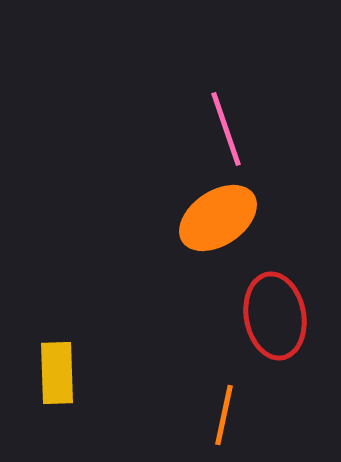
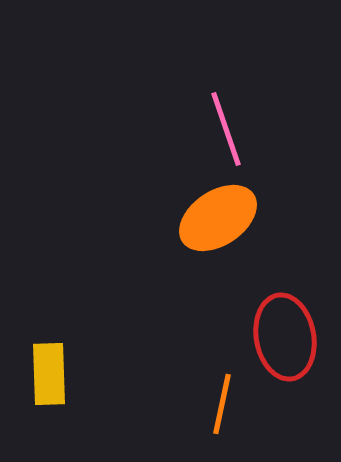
red ellipse: moved 10 px right, 21 px down
yellow rectangle: moved 8 px left, 1 px down
orange line: moved 2 px left, 11 px up
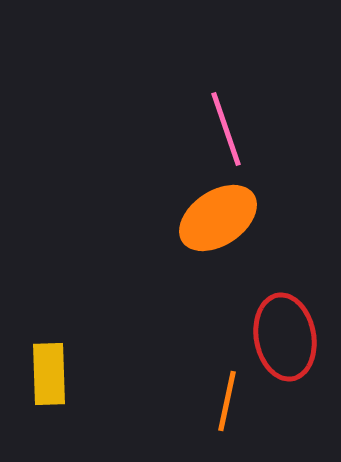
orange line: moved 5 px right, 3 px up
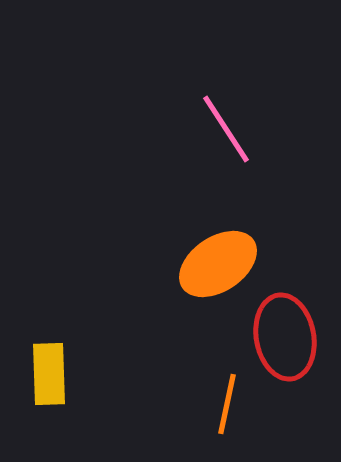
pink line: rotated 14 degrees counterclockwise
orange ellipse: moved 46 px down
orange line: moved 3 px down
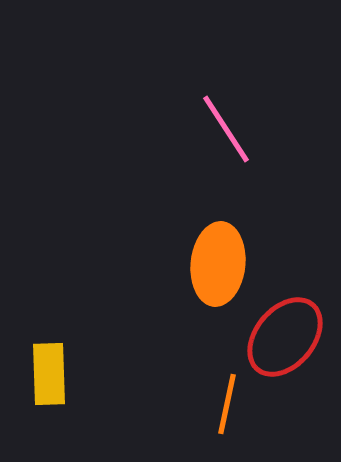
orange ellipse: rotated 50 degrees counterclockwise
red ellipse: rotated 50 degrees clockwise
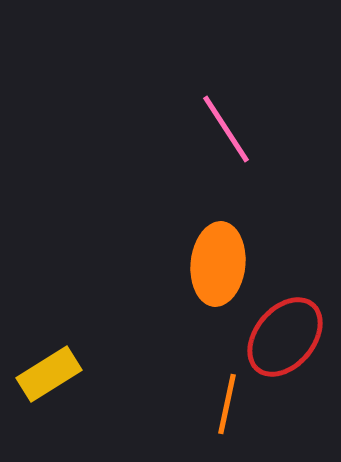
yellow rectangle: rotated 60 degrees clockwise
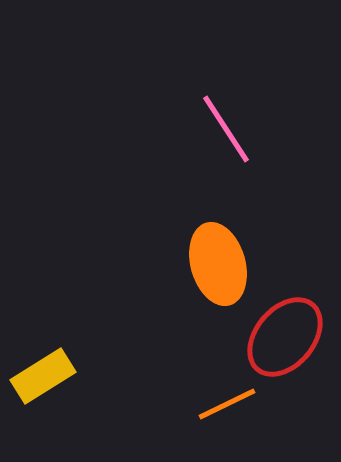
orange ellipse: rotated 22 degrees counterclockwise
yellow rectangle: moved 6 px left, 2 px down
orange line: rotated 52 degrees clockwise
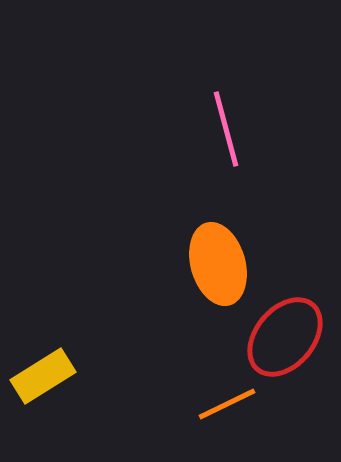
pink line: rotated 18 degrees clockwise
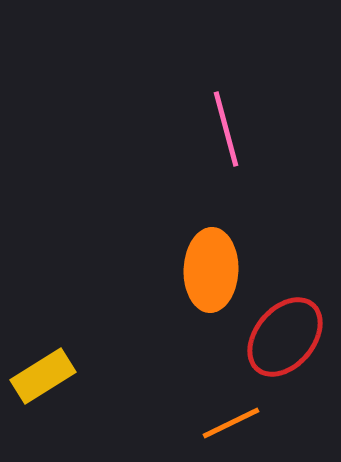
orange ellipse: moved 7 px left, 6 px down; rotated 18 degrees clockwise
orange line: moved 4 px right, 19 px down
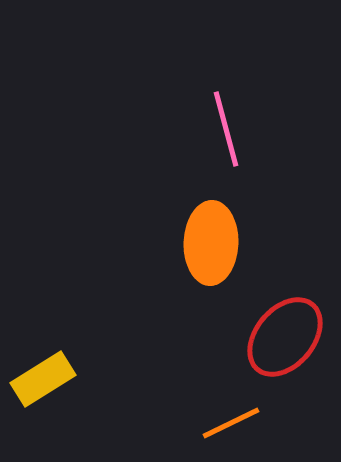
orange ellipse: moved 27 px up
yellow rectangle: moved 3 px down
